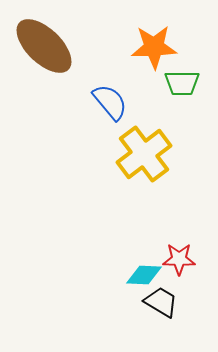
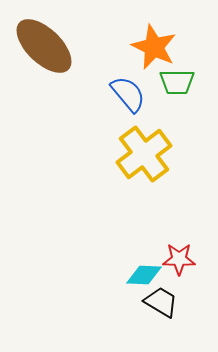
orange star: rotated 27 degrees clockwise
green trapezoid: moved 5 px left, 1 px up
blue semicircle: moved 18 px right, 8 px up
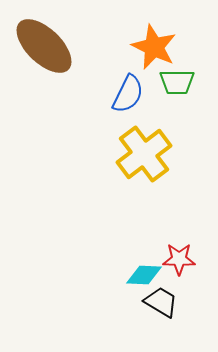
blue semicircle: rotated 66 degrees clockwise
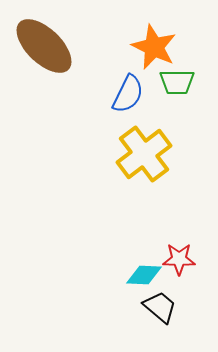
black trapezoid: moved 1 px left, 5 px down; rotated 9 degrees clockwise
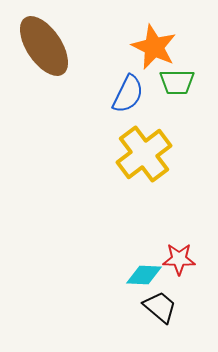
brown ellipse: rotated 12 degrees clockwise
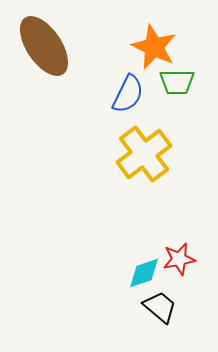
red star: rotated 12 degrees counterclockwise
cyan diamond: moved 2 px up; rotated 21 degrees counterclockwise
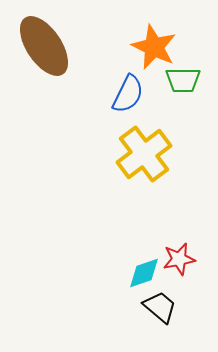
green trapezoid: moved 6 px right, 2 px up
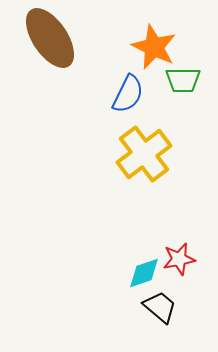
brown ellipse: moved 6 px right, 8 px up
